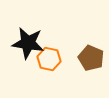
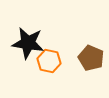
orange hexagon: moved 2 px down
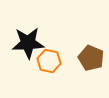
black star: rotated 12 degrees counterclockwise
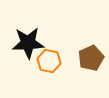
brown pentagon: rotated 25 degrees clockwise
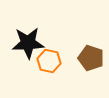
brown pentagon: rotated 30 degrees counterclockwise
